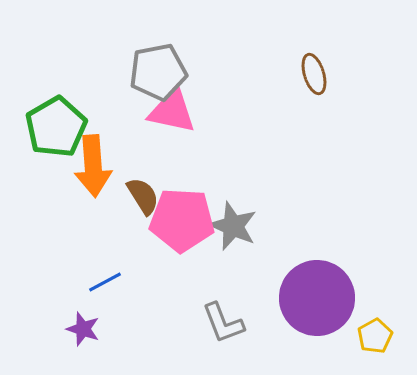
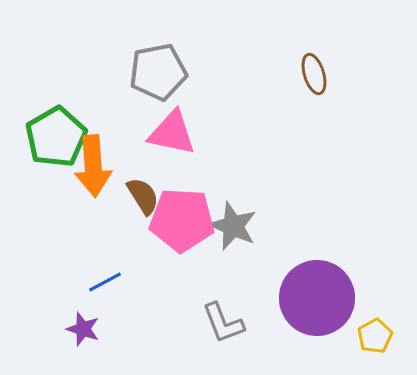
pink triangle: moved 22 px down
green pentagon: moved 10 px down
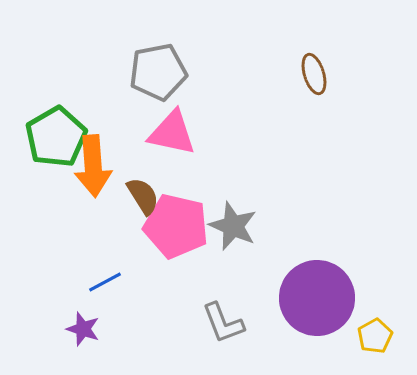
pink pentagon: moved 6 px left, 6 px down; rotated 10 degrees clockwise
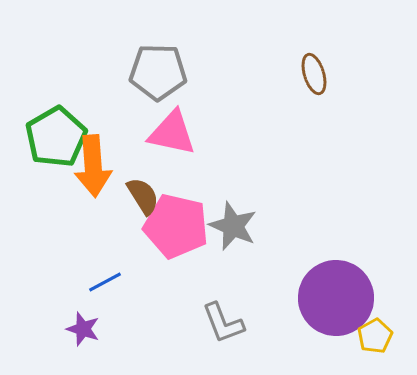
gray pentagon: rotated 12 degrees clockwise
purple circle: moved 19 px right
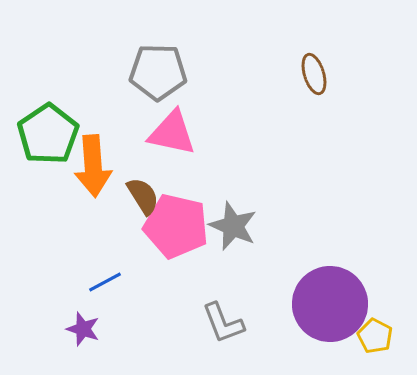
green pentagon: moved 8 px left, 3 px up; rotated 4 degrees counterclockwise
purple circle: moved 6 px left, 6 px down
yellow pentagon: rotated 16 degrees counterclockwise
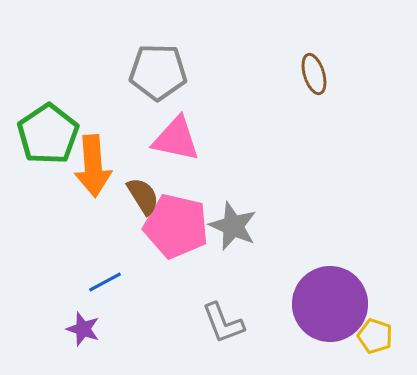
pink triangle: moved 4 px right, 6 px down
yellow pentagon: rotated 8 degrees counterclockwise
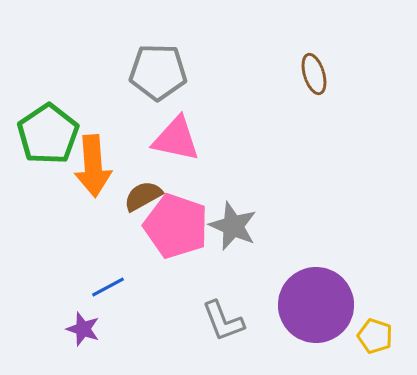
brown semicircle: rotated 87 degrees counterclockwise
pink pentagon: rotated 6 degrees clockwise
blue line: moved 3 px right, 5 px down
purple circle: moved 14 px left, 1 px down
gray L-shape: moved 2 px up
